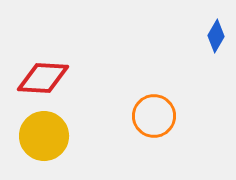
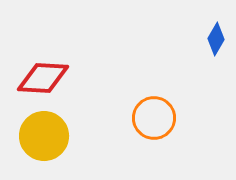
blue diamond: moved 3 px down
orange circle: moved 2 px down
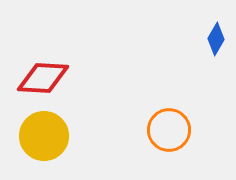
orange circle: moved 15 px right, 12 px down
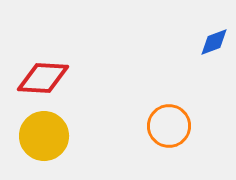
blue diamond: moved 2 px left, 3 px down; rotated 40 degrees clockwise
orange circle: moved 4 px up
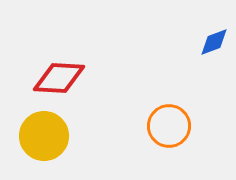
red diamond: moved 16 px right
